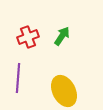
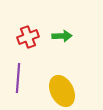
green arrow: rotated 54 degrees clockwise
yellow ellipse: moved 2 px left
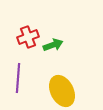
green arrow: moved 9 px left, 9 px down; rotated 18 degrees counterclockwise
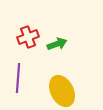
green arrow: moved 4 px right, 1 px up
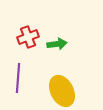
green arrow: rotated 12 degrees clockwise
